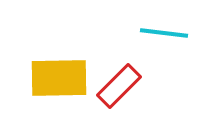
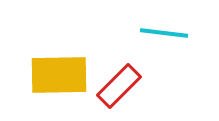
yellow rectangle: moved 3 px up
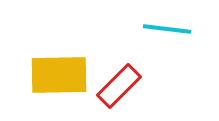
cyan line: moved 3 px right, 4 px up
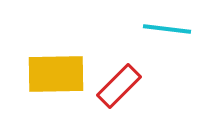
yellow rectangle: moved 3 px left, 1 px up
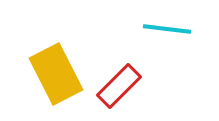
yellow rectangle: rotated 64 degrees clockwise
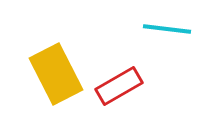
red rectangle: rotated 15 degrees clockwise
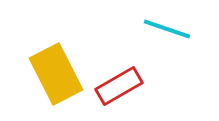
cyan line: rotated 12 degrees clockwise
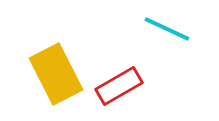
cyan line: rotated 6 degrees clockwise
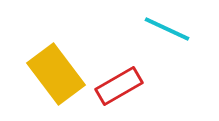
yellow rectangle: rotated 10 degrees counterclockwise
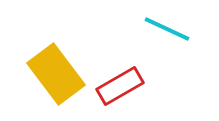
red rectangle: moved 1 px right
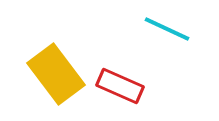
red rectangle: rotated 54 degrees clockwise
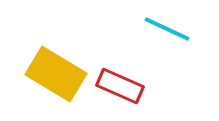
yellow rectangle: rotated 22 degrees counterclockwise
